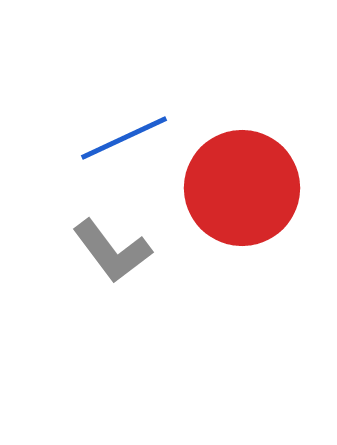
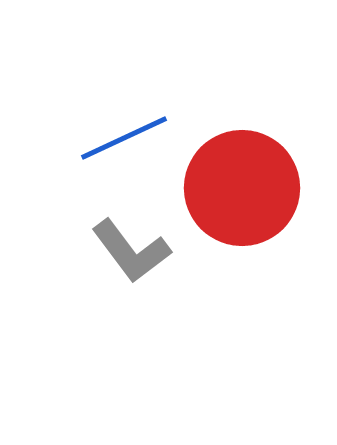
gray L-shape: moved 19 px right
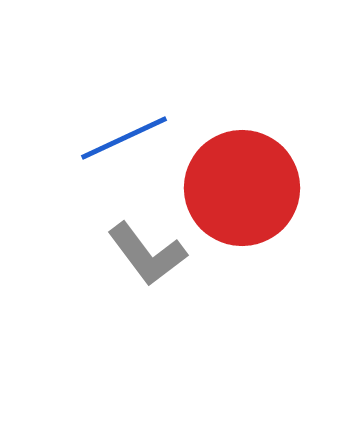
gray L-shape: moved 16 px right, 3 px down
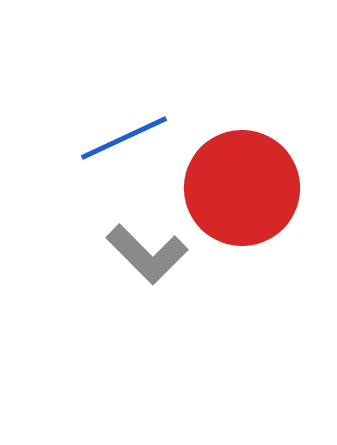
gray L-shape: rotated 8 degrees counterclockwise
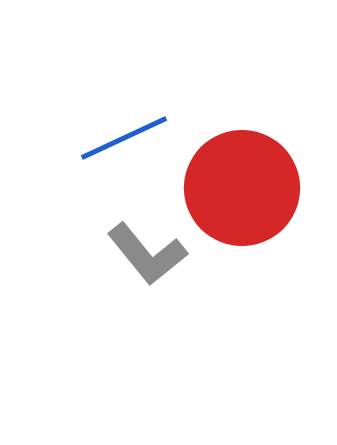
gray L-shape: rotated 6 degrees clockwise
